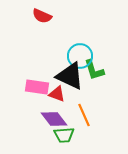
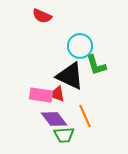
cyan circle: moved 10 px up
green L-shape: moved 2 px right, 5 px up
pink rectangle: moved 4 px right, 8 px down
orange line: moved 1 px right, 1 px down
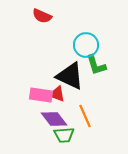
cyan circle: moved 6 px right, 1 px up
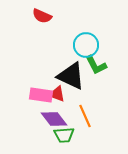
green L-shape: rotated 10 degrees counterclockwise
black triangle: moved 1 px right
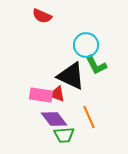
orange line: moved 4 px right, 1 px down
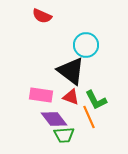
green L-shape: moved 35 px down
black triangle: moved 5 px up; rotated 12 degrees clockwise
red triangle: moved 14 px right, 3 px down
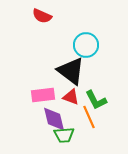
pink rectangle: moved 2 px right; rotated 15 degrees counterclockwise
purple diamond: rotated 24 degrees clockwise
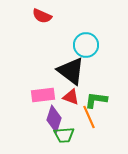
green L-shape: rotated 125 degrees clockwise
purple diamond: rotated 32 degrees clockwise
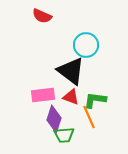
green L-shape: moved 1 px left
